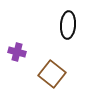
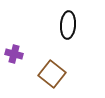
purple cross: moved 3 px left, 2 px down
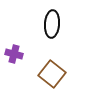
black ellipse: moved 16 px left, 1 px up
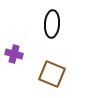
brown square: rotated 16 degrees counterclockwise
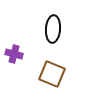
black ellipse: moved 1 px right, 5 px down
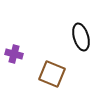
black ellipse: moved 28 px right, 8 px down; rotated 20 degrees counterclockwise
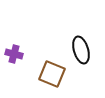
black ellipse: moved 13 px down
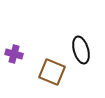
brown square: moved 2 px up
